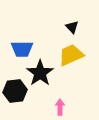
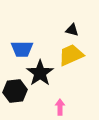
black triangle: moved 3 px down; rotated 32 degrees counterclockwise
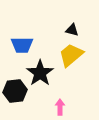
blue trapezoid: moved 4 px up
yellow trapezoid: rotated 16 degrees counterclockwise
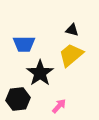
blue trapezoid: moved 2 px right, 1 px up
black hexagon: moved 3 px right, 8 px down
pink arrow: moved 1 px left, 1 px up; rotated 42 degrees clockwise
